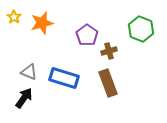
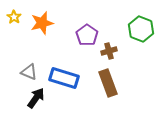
black arrow: moved 12 px right
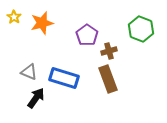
brown rectangle: moved 4 px up
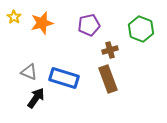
purple pentagon: moved 2 px right, 10 px up; rotated 25 degrees clockwise
brown cross: moved 1 px right, 1 px up
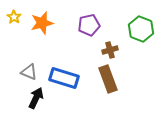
black arrow: rotated 10 degrees counterclockwise
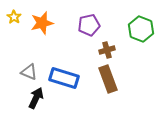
brown cross: moved 3 px left
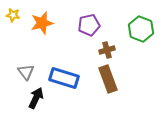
yellow star: moved 1 px left, 2 px up; rotated 24 degrees counterclockwise
gray triangle: moved 3 px left; rotated 30 degrees clockwise
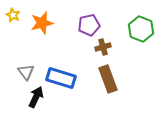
yellow star: rotated 16 degrees clockwise
brown cross: moved 4 px left, 3 px up
blue rectangle: moved 3 px left
black arrow: moved 1 px up
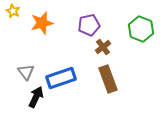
yellow star: moved 4 px up
brown cross: rotated 21 degrees counterclockwise
blue rectangle: rotated 36 degrees counterclockwise
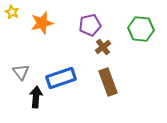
yellow star: moved 1 px left, 1 px down
purple pentagon: moved 1 px right
green hexagon: rotated 15 degrees counterclockwise
gray triangle: moved 5 px left
brown rectangle: moved 3 px down
black arrow: rotated 20 degrees counterclockwise
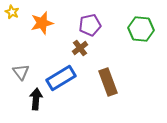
brown cross: moved 23 px left, 1 px down
blue rectangle: rotated 12 degrees counterclockwise
black arrow: moved 2 px down
